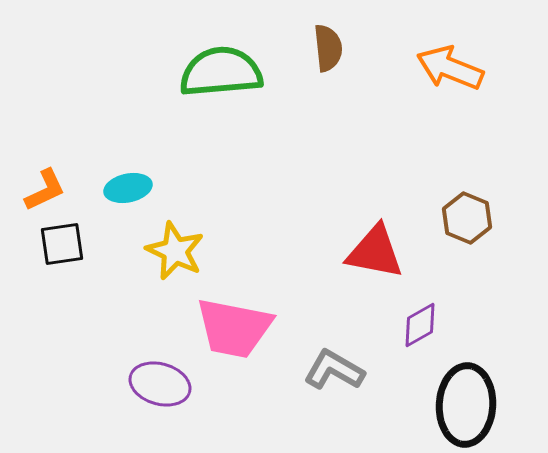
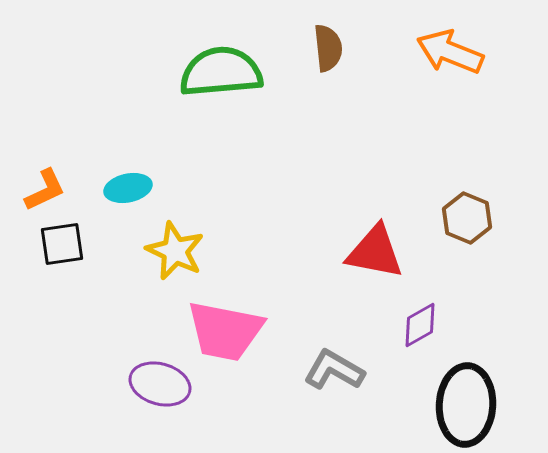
orange arrow: moved 16 px up
pink trapezoid: moved 9 px left, 3 px down
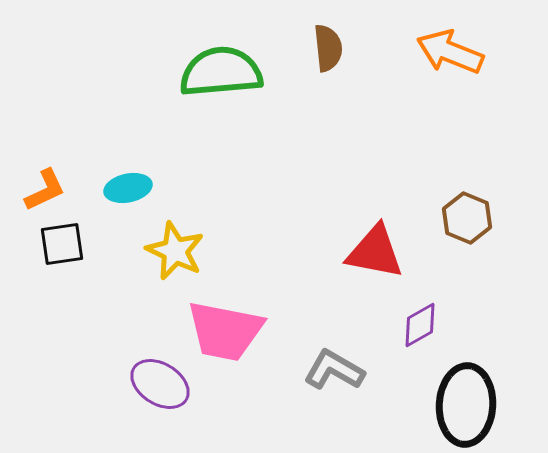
purple ellipse: rotated 16 degrees clockwise
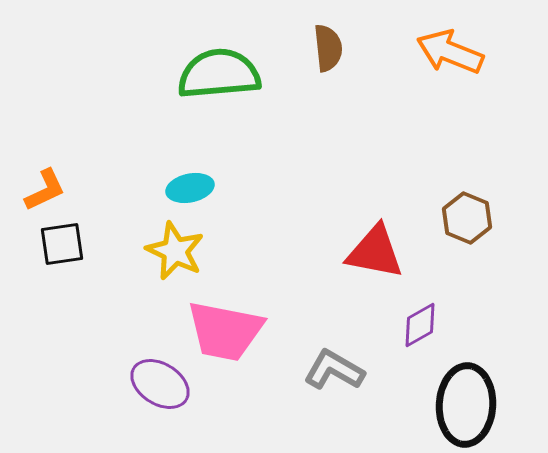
green semicircle: moved 2 px left, 2 px down
cyan ellipse: moved 62 px right
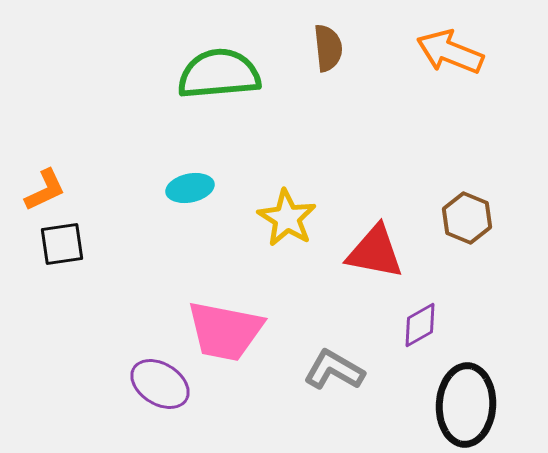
yellow star: moved 112 px right, 33 px up; rotated 6 degrees clockwise
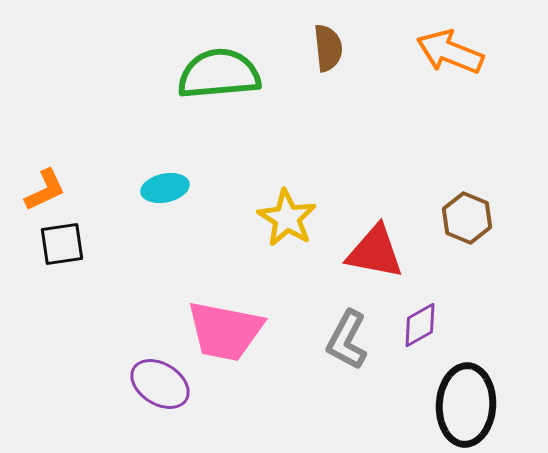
cyan ellipse: moved 25 px left
gray L-shape: moved 13 px right, 30 px up; rotated 92 degrees counterclockwise
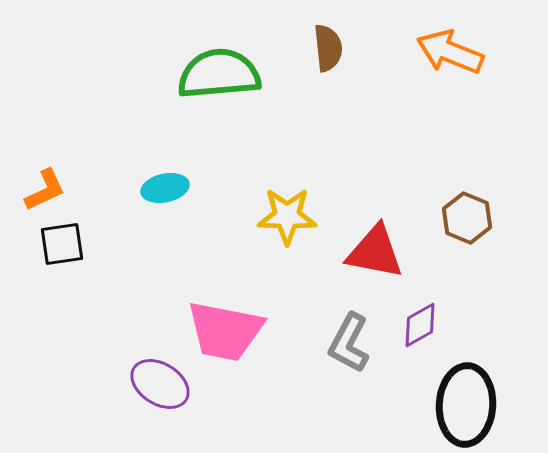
yellow star: moved 2 px up; rotated 30 degrees counterclockwise
gray L-shape: moved 2 px right, 3 px down
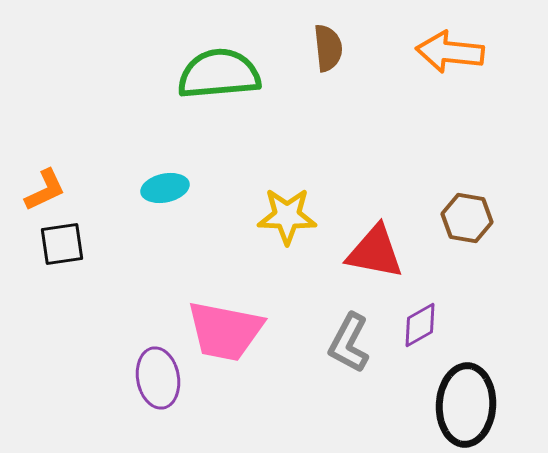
orange arrow: rotated 16 degrees counterclockwise
brown hexagon: rotated 12 degrees counterclockwise
purple ellipse: moved 2 px left, 6 px up; rotated 48 degrees clockwise
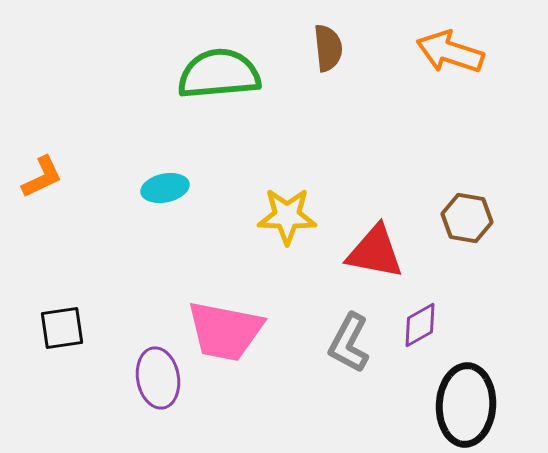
orange arrow: rotated 12 degrees clockwise
orange L-shape: moved 3 px left, 13 px up
black square: moved 84 px down
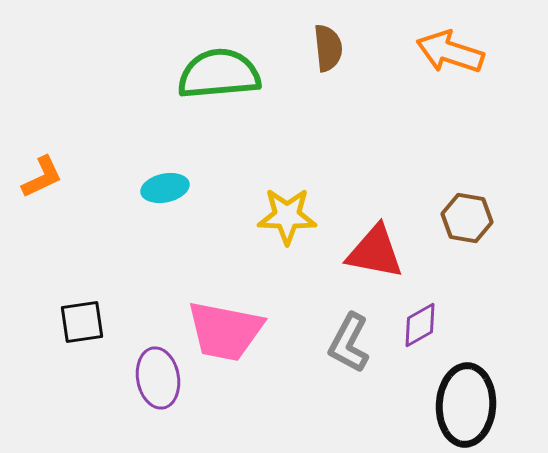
black square: moved 20 px right, 6 px up
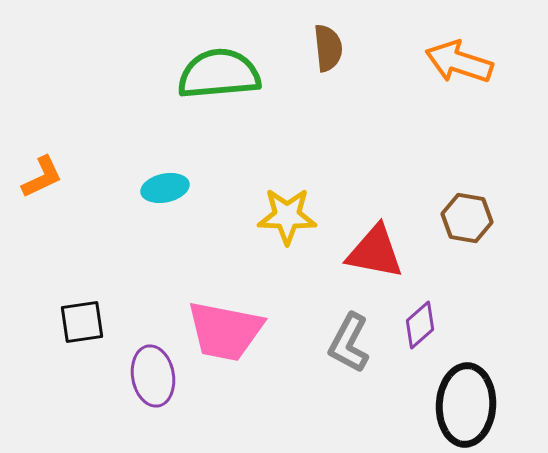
orange arrow: moved 9 px right, 10 px down
purple diamond: rotated 12 degrees counterclockwise
purple ellipse: moved 5 px left, 2 px up
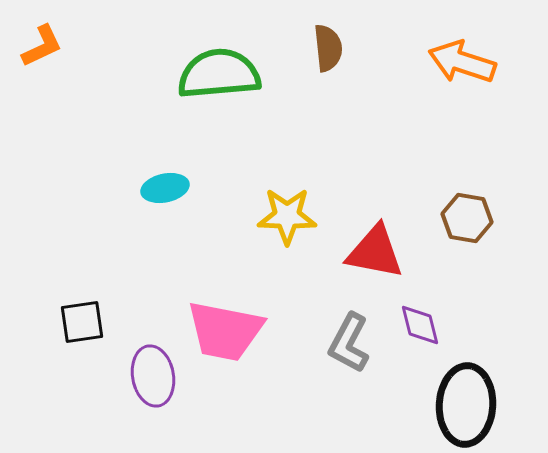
orange arrow: moved 3 px right
orange L-shape: moved 131 px up
purple diamond: rotated 63 degrees counterclockwise
